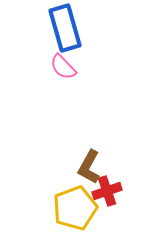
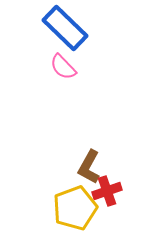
blue rectangle: rotated 30 degrees counterclockwise
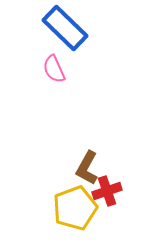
pink semicircle: moved 9 px left, 2 px down; rotated 20 degrees clockwise
brown L-shape: moved 2 px left, 1 px down
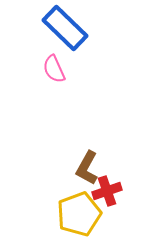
yellow pentagon: moved 4 px right, 6 px down
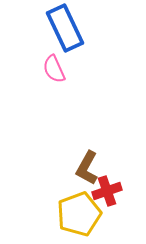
blue rectangle: rotated 21 degrees clockwise
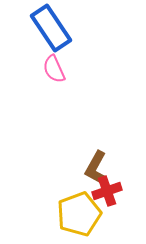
blue rectangle: moved 14 px left; rotated 9 degrees counterclockwise
brown L-shape: moved 9 px right
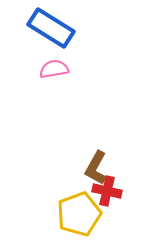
blue rectangle: rotated 24 degrees counterclockwise
pink semicircle: rotated 104 degrees clockwise
red cross: rotated 32 degrees clockwise
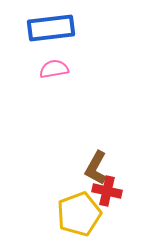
blue rectangle: rotated 39 degrees counterclockwise
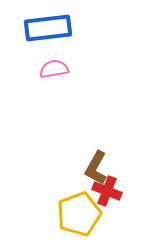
blue rectangle: moved 3 px left
red cross: rotated 8 degrees clockwise
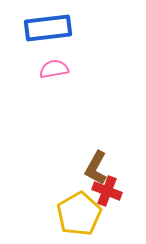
yellow pentagon: rotated 9 degrees counterclockwise
